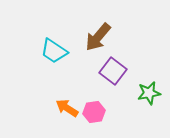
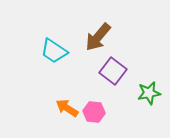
pink hexagon: rotated 15 degrees clockwise
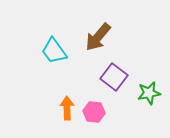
cyan trapezoid: rotated 20 degrees clockwise
purple square: moved 1 px right, 6 px down
orange arrow: rotated 55 degrees clockwise
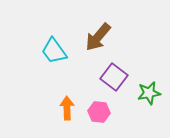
pink hexagon: moved 5 px right
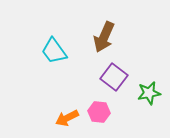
brown arrow: moved 6 px right; rotated 16 degrees counterclockwise
orange arrow: moved 10 px down; rotated 115 degrees counterclockwise
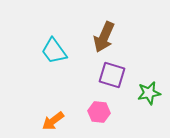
purple square: moved 2 px left, 2 px up; rotated 20 degrees counterclockwise
orange arrow: moved 14 px left, 3 px down; rotated 10 degrees counterclockwise
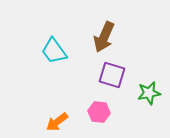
orange arrow: moved 4 px right, 1 px down
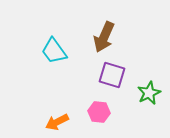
green star: rotated 15 degrees counterclockwise
orange arrow: rotated 10 degrees clockwise
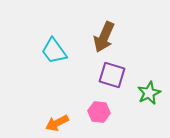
orange arrow: moved 1 px down
